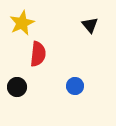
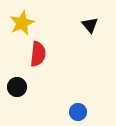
blue circle: moved 3 px right, 26 px down
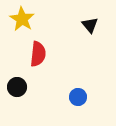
yellow star: moved 4 px up; rotated 15 degrees counterclockwise
blue circle: moved 15 px up
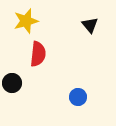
yellow star: moved 4 px right, 2 px down; rotated 25 degrees clockwise
black circle: moved 5 px left, 4 px up
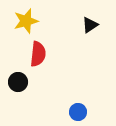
black triangle: rotated 36 degrees clockwise
black circle: moved 6 px right, 1 px up
blue circle: moved 15 px down
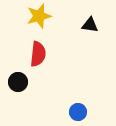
yellow star: moved 13 px right, 5 px up
black triangle: rotated 42 degrees clockwise
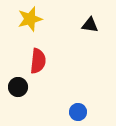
yellow star: moved 9 px left, 3 px down
red semicircle: moved 7 px down
black circle: moved 5 px down
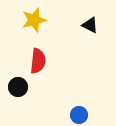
yellow star: moved 4 px right, 1 px down
black triangle: rotated 18 degrees clockwise
blue circle: moved 1 px right, 3 px down
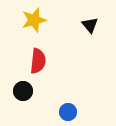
black triangle: rotated 24 degrees clockwise
black circle: moved 5 px right, 4 px down
blue circle: moved 11 px left, 3 px up
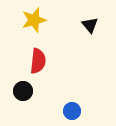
blue circle: moved 4 px right, 1 px up
